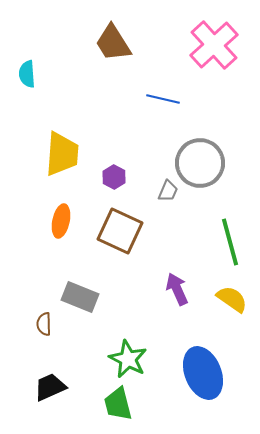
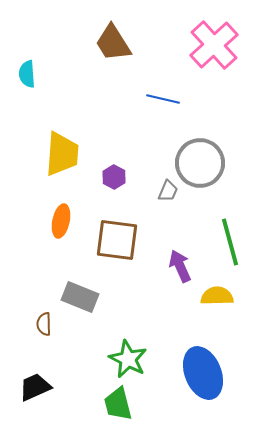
brown square: moved 3 px left, 9 px down; rotated 18 degrees counterclockwise
purple arrow: moved 3 px right, 23 px up
yellow semicircle: moved 15 px left, 3 px up; rotated 36 degrees counterclockwise
black trapezoid: moved 15 px left
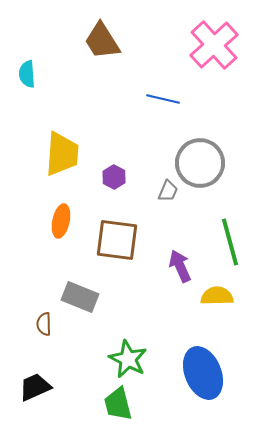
brown trapezoid: moved 11 px left, 2 px up
